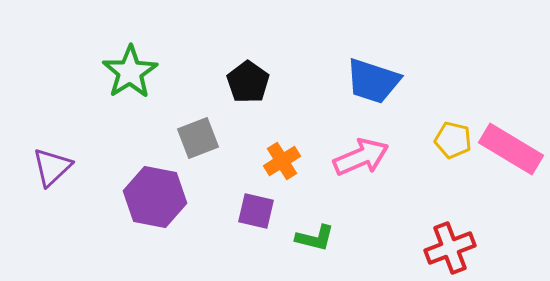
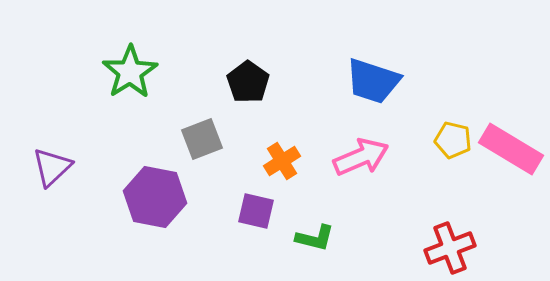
gray square: moved 4 px right, 1 px down
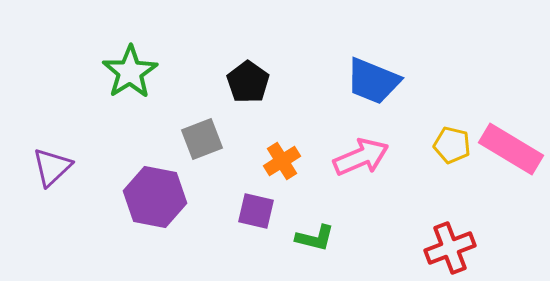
blue trapezoid: rotated 4 degrees clockwise
yellow pentagon: moved 1 px left, 5 px down
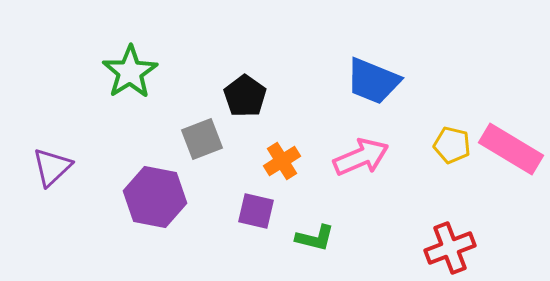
black pentagon: moved 3 px left, 14 px down
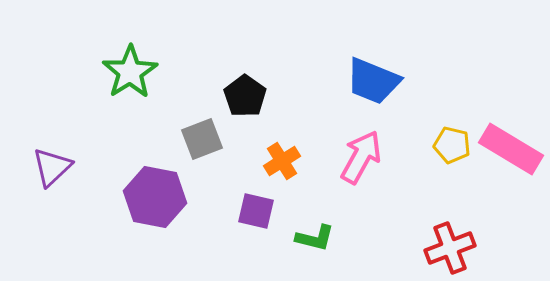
pink arrow: rotated 38 degrees counterclockwise
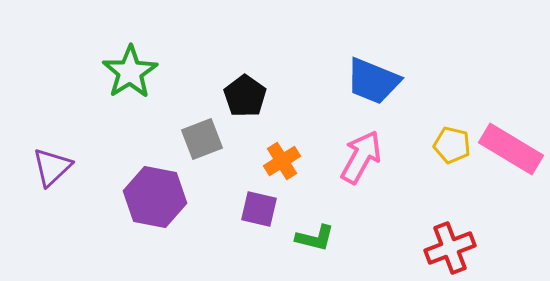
purple square: moved 3 px right, 2 px up
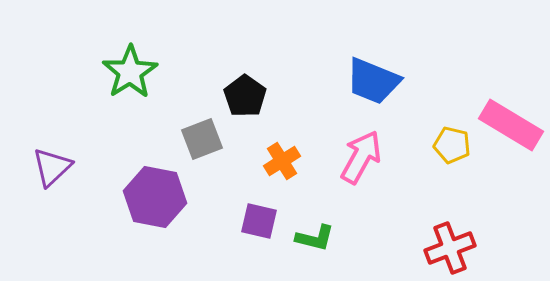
pink rectangle: moved 24 px up
purple square: moved 12 px down
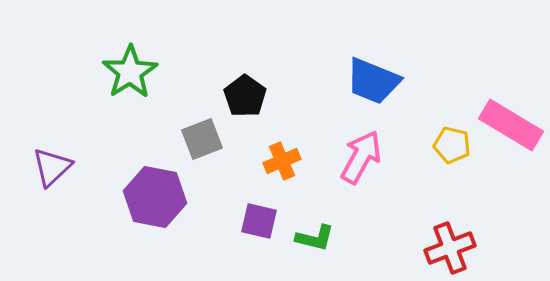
orange cross: rotated 9 degrees clockwise
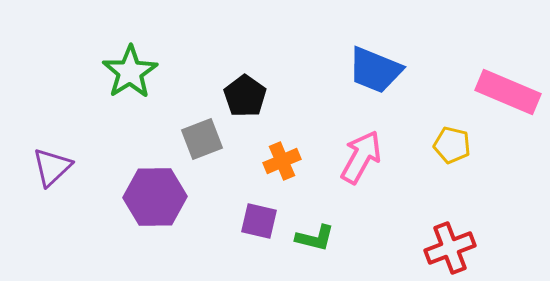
blue trapezoid: moved 2 px right, 11 px up
pink rectangle: moved 3 px left, 33 px up; rotated 8 degrees counterclockwise
purple hexagon: rotated 12 degrees counterclockwise
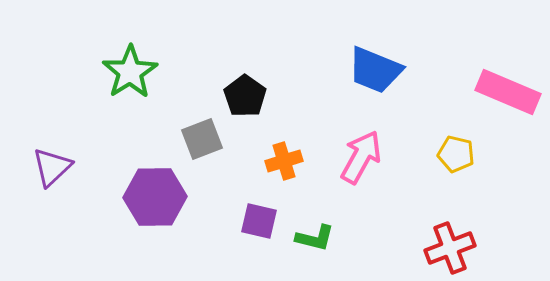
yellow pentagon: moved 4 px right, 9 px down
orange cross: moved 2 px right; rotated 6 degrees clockwise
